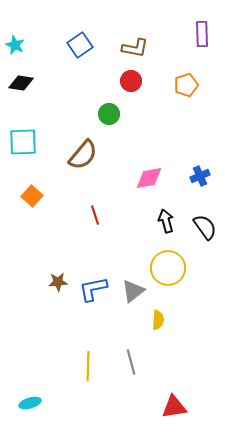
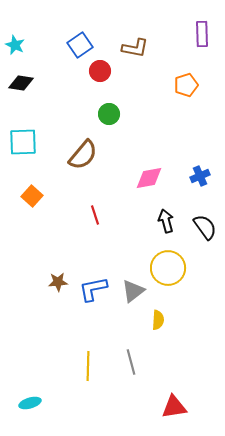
red circle: moved 31 px left, 10 px up
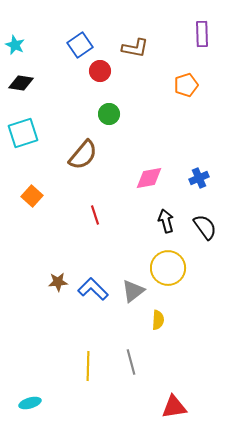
cyan square: moved 9 px up; rotated 16 degrees counterclockwise
blue cross: moved 1 px left, 2 px down
blue L-shape: rotated 56 degrees clockwise
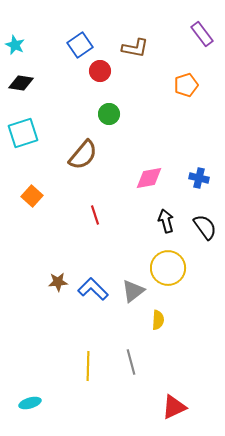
purple rectangle: rotated 35 degrees counterclockwise
blue cross: rotated 36 degrees clockwise
red triangle: rotated 16 degrees counterclockwise
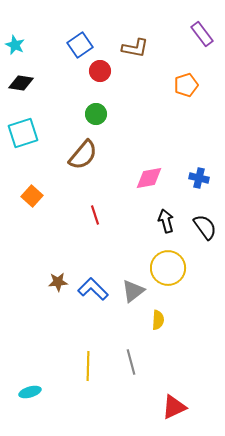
green circle: moved 13 px left
cyan ellipse: moved 11 px up
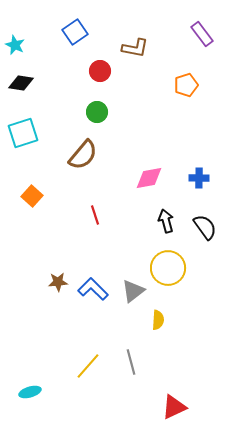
blue square: moved 5 px left, 13 px up
green circle: moved 1 px right, 2 px up
blue cross: rotated 12 degrees counterclockwise
yellow line: rotated 40 degrees clockwise
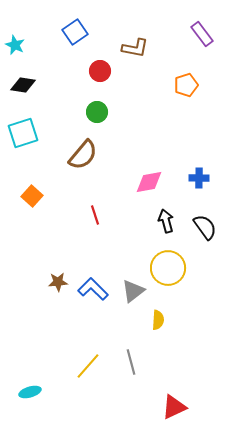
black diamond: moved 2 px right, 2 px down
pink diamond: moved 4 px down
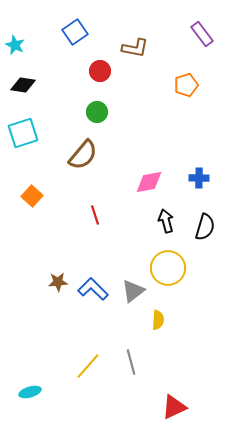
black semicircle: rotated 52 degrees clockwise
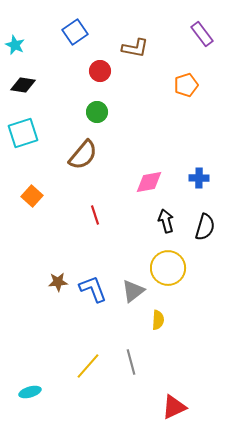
blue L-shape: rotated 24 degrees clockwise
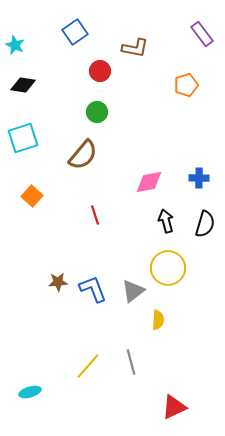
cyan square: moved 5 px down
black semicircle: moved 3 px up
